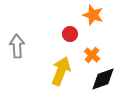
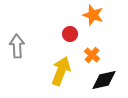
black diamond: moved 1 px right, 1 px down; rotated 8 degrees clockwise
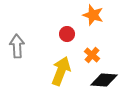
red circle: moved 3 px left
black diamond: rotated 16 degrees clockwise
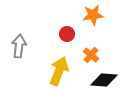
orange star: rotated 25 degrees counterclockwise
gray arrow: moved 2 px right; rotated 10 degrees clockwise
orange cross: moved 1 px left
yellow arrow: moved 2 px left
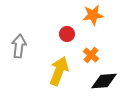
black diamond: moved 1 px down; rotated 8 degrees counterclockwise
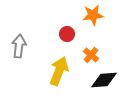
black diamond: moved 1 px up
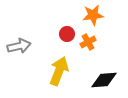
gray arrow: rotated 70 degrees clockwise
orange cross: moved 3 px left, 13 px up; rotated 21 degrees clockwise
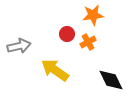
yellow arrow: moved 4 px left, 1 px up; rotated 76 degrees counterclockwise
black diamond: moved 7 px right; rotated 68 degrees clockwise
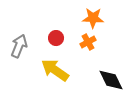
orange star: moved 3 px down; rotated 10 degrees clockwise
red circle: moved 11 px left, 4 px down
gray arrow: rotated 55 degrees counterclockwise
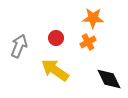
black diamond: moved 2 px left, 1 px up
